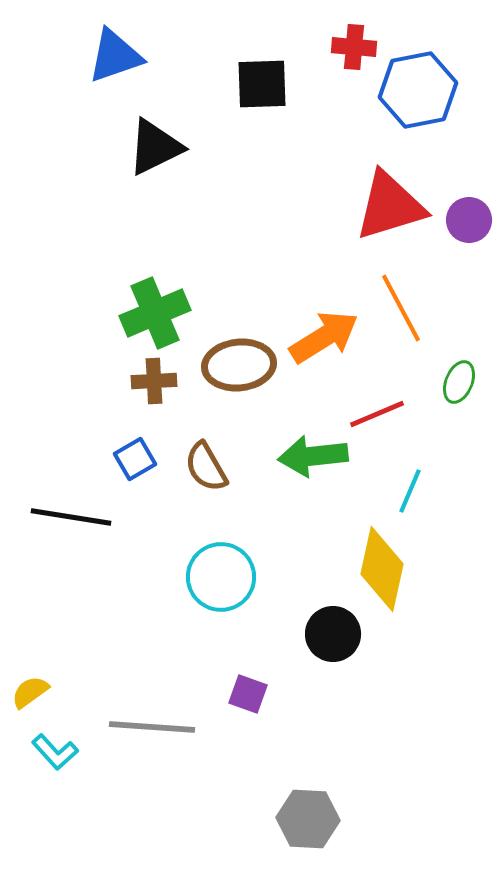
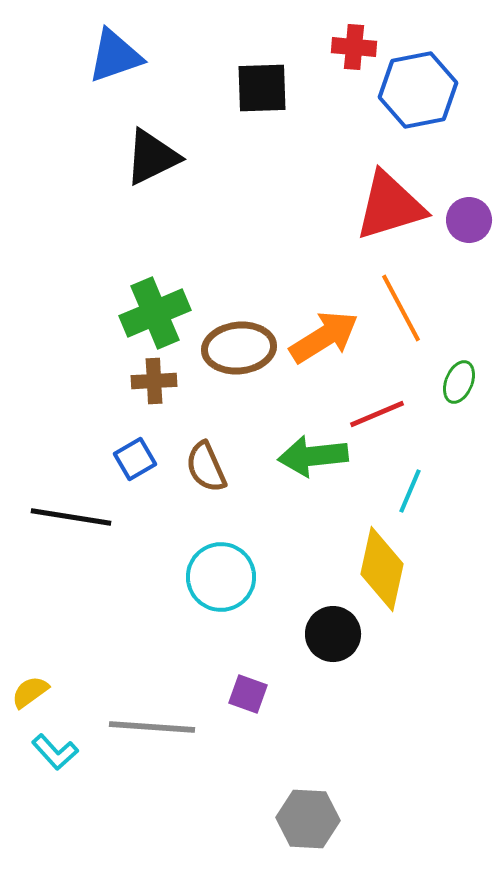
black square: moved 4 px down
black triangle: moved 3 px left, 10 px down
brown ellipse: moved 17 px up
brown semicircle: rotated 6 degrees clockwise
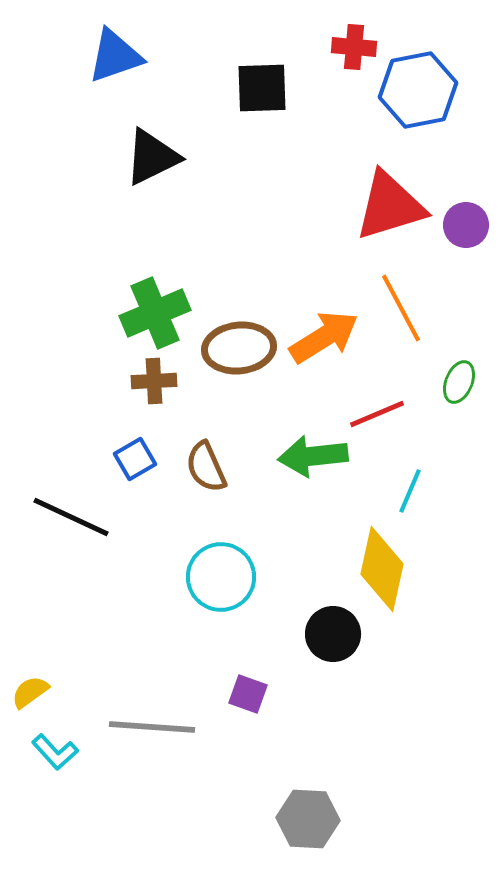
purple circle: moved 3 px left, 5 px down
black line: rotated 16 degrees clockwise
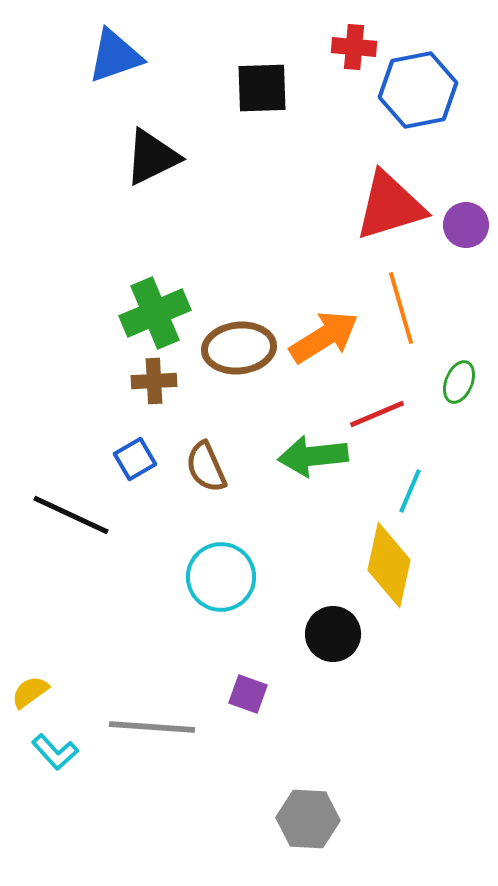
orange line: rotated 12 degrees clockwise
black line: moved 2 px up
yellow diamond: moved 7 px right, 4 px up
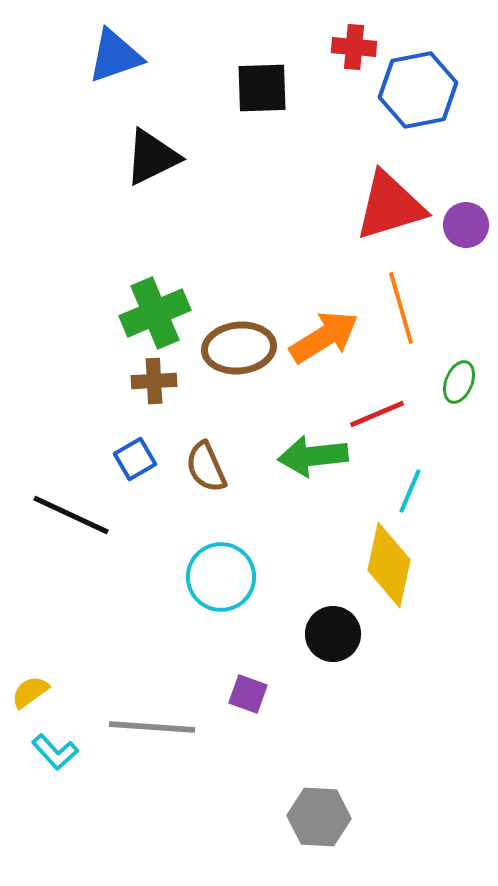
gray hexagon: moved 11 px right, 2 px up
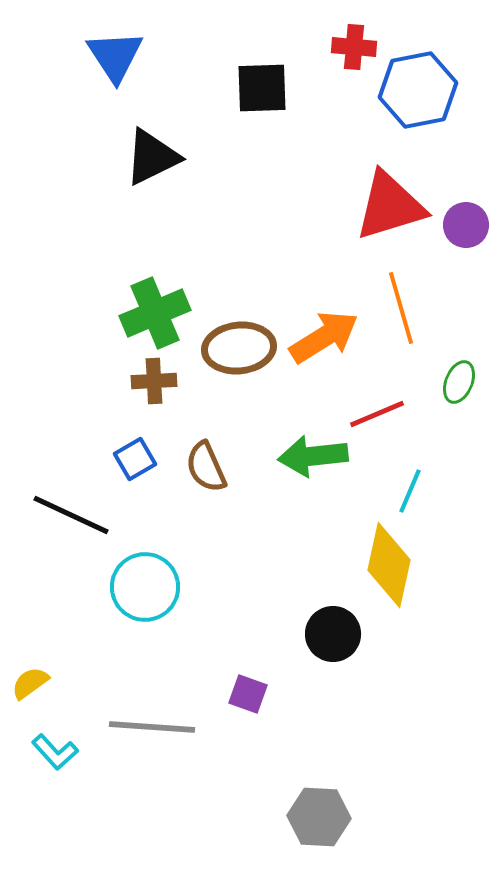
blue triangle: rotated 44 degrees counterclockwise
cyan circle: moved 76 px left, 10 px down
yellow semicircle: moved 9 px up
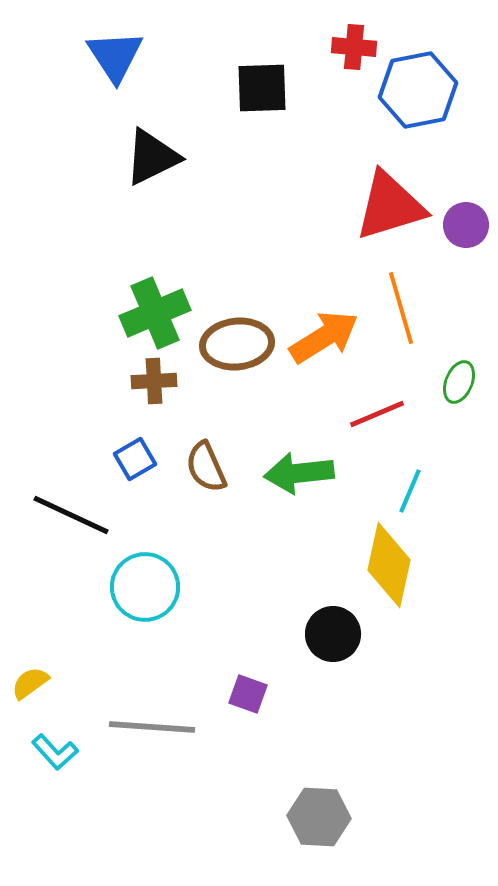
brown ellipse: moved 2 px left, 4 px up
green arrow: moved 14 px left, 17 px down
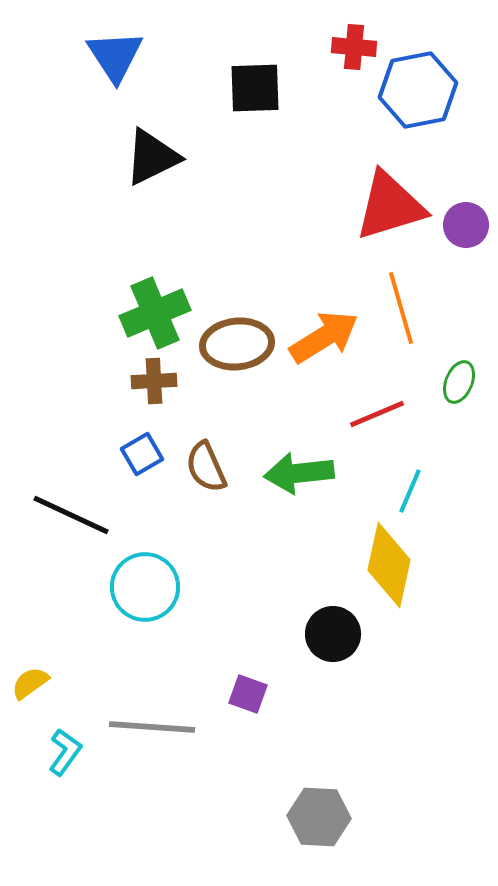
black square: moved 7 px left
blue square: moved 7 px right, 5 px up
cyan L-shape: moved 10 px right; rotated 102 degrees counterclockwise
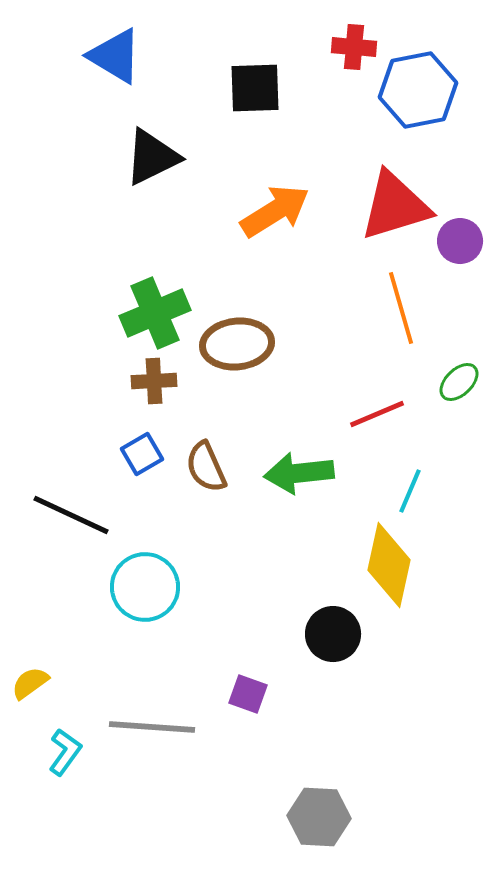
blue triangle: rotated 26 degrees counterclockwise
red triangle: moved 5 px right
purple circle: moved 6 px left, 16 px down
orange arrow: moved 49 px left, 126 px up
green ellipse: rotated 24 degrees clockwise
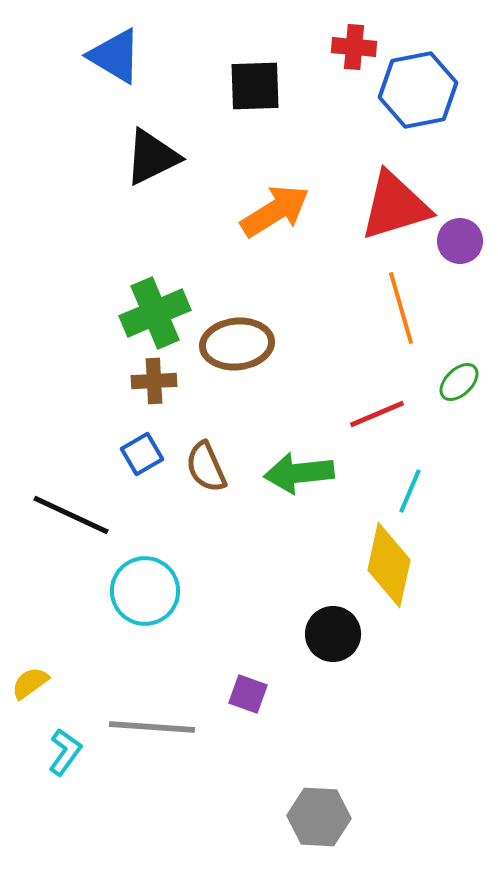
black square: moved 2 px up
cyan circle: moved 4 px down
